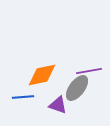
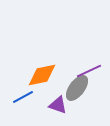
purple line: rotated 15 degrees counterclockwise
blue line: rotated 25 degrees counterclockwise
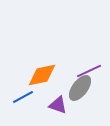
gray ellipse: moved 3 px right
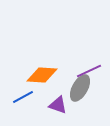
orange diamond: rotated 16 degrees clockwise
gray ellipse: rotated 8 degrees counterclockwise
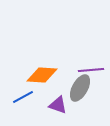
purple line: moved 2 px right, 1 px up; rotated 20 degrees clockwise
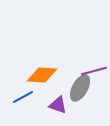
purple line: moved 3 px right, 1 px down; rotated 10 degrees counterclockwise
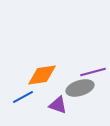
purple line: moved 1 px left, 1 px down
orange diamond: rotated 12 degrees counterclockwise
gray ellipse: rotated 44 degrees clockwise
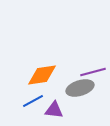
blue line: moved 10 px right, 4 px down
purple triangle: moved 4 px left, 5 px down; rotated 12 degrees counterclockwise
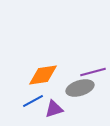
orange diamond: moved 1 px right
purple triangle: moved 1 px up; rotated 24 degrees counterclockwise
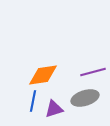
gray ellipse: moved 5 px right, 10 px down
blue line: rotated 50 degrees counterclockwise
